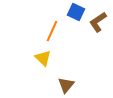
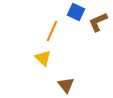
brown L-shape: rotated 10 degrees clockwise
brown triangle: rotated 18 degrees counterclockwise
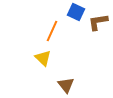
brown L-shape: rotated 15 degrees clockwise
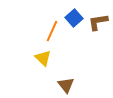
blue square: moved 2 px left, 6 px down; rotated 24 degrees clockwise
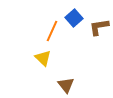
brown L-shape: moved 1 px right, 5 px down
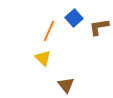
orange line: moved 3 px left
